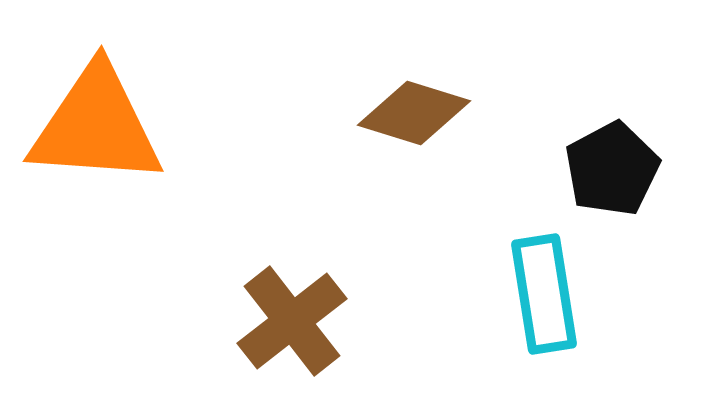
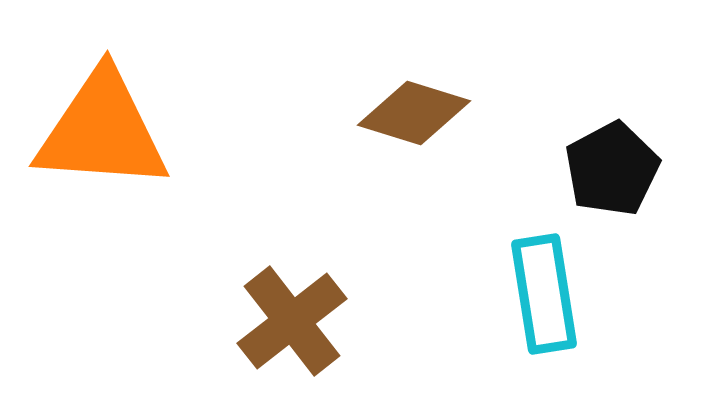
orange triangle: moved 6 px right, 5 px down
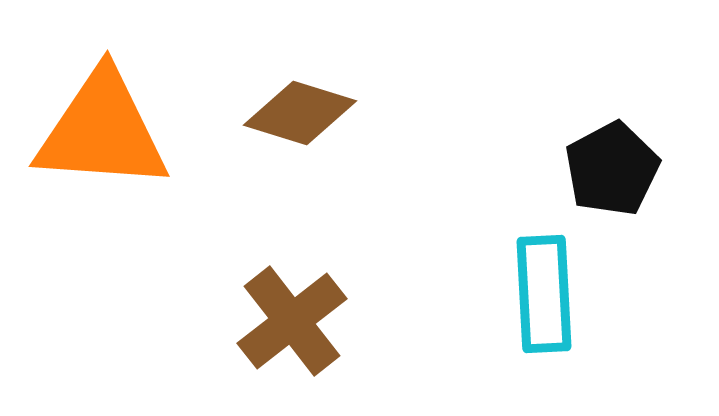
brown diamond: moved 114 px left
cyan rectangle: rotated 6 degrees clockwise
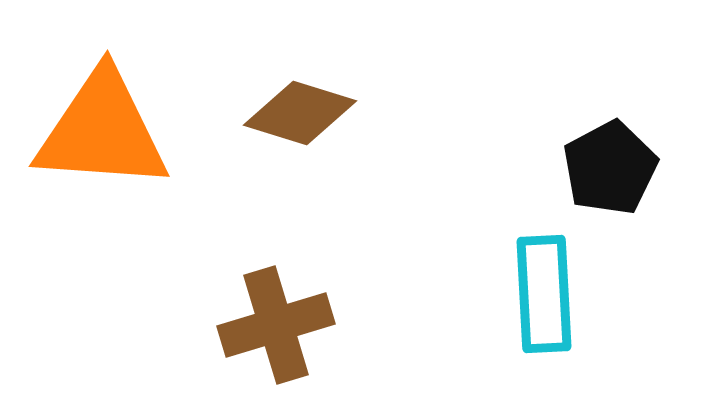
black pentagon: moved 2 px left, 1 px up
brown cross: moved 16 px left, 4 px down; rotated 21 degrees clockwise
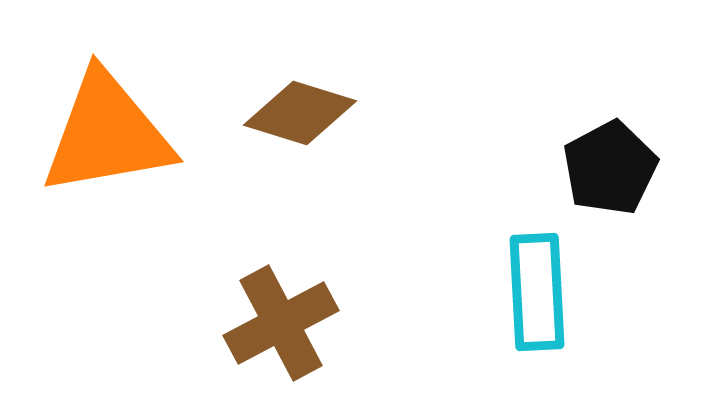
orange triangle: moved 5 px right, 3 px down; rotated 14 degrees counterclockwise
cyan rectangle: moved 7 px left, 2 px up
brown cross: moved 5 px right, 2 px up; rotated 11 degrees counterclockwise
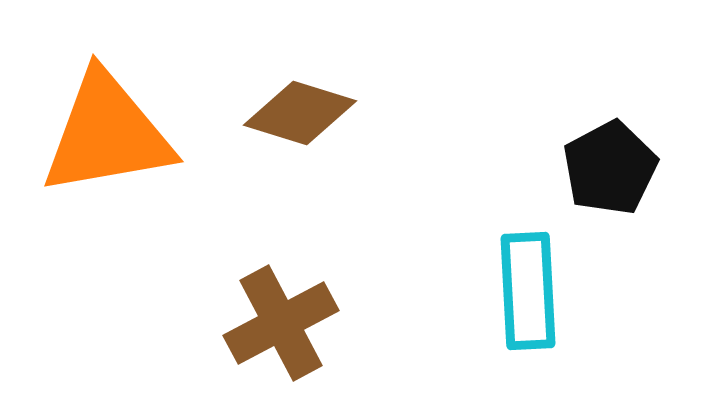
cyan rectangle: moved 9 px left, 1 px up
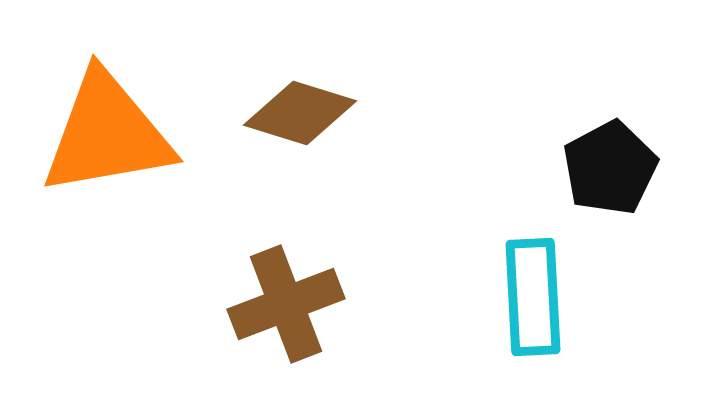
cyan rectangle: moved 5 px right, 6 px down
brown cross: moved 5 px right, 19 px up; rotated 7 degrees clockwise
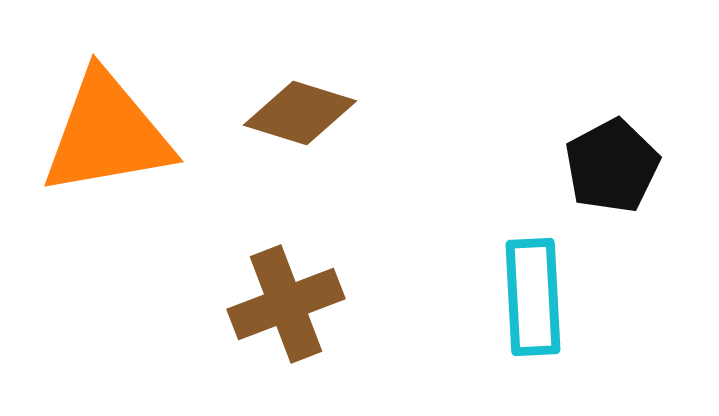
black pentagon: moved 2 px right, 2 px up
